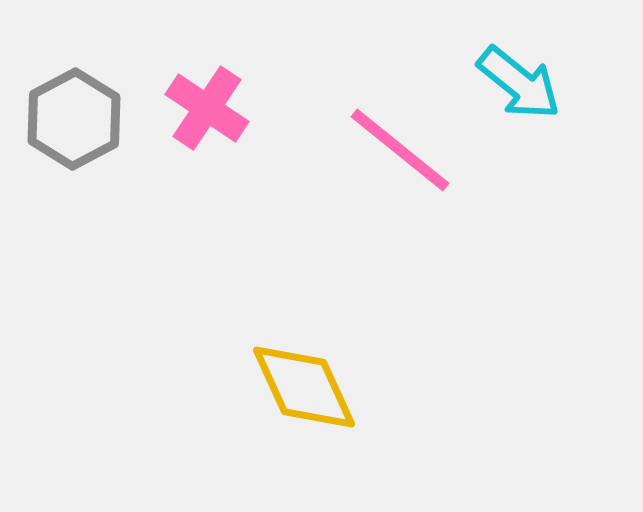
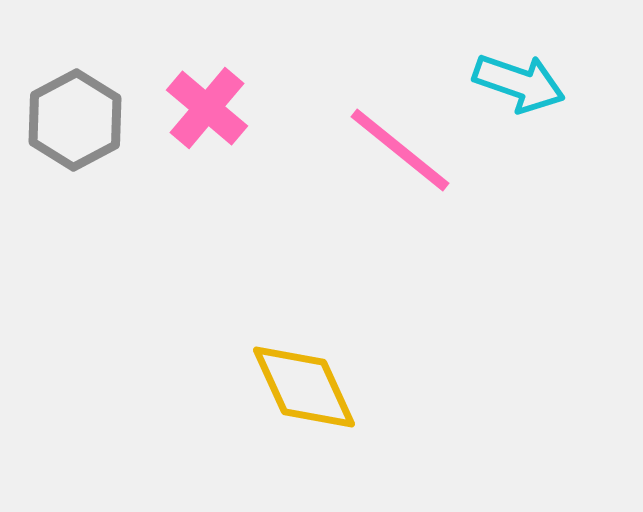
cyan arrow: rotated 20 degrees counterclockwise
pink cross: rotated 6 degrees clockwise
gray hexagon: moved 1 px right, 1 px down
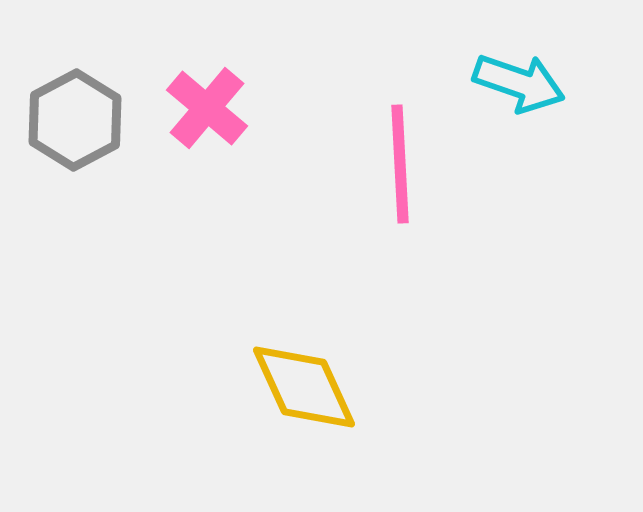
pink line: moved 14 px down; rotated 48 degrees clockwise
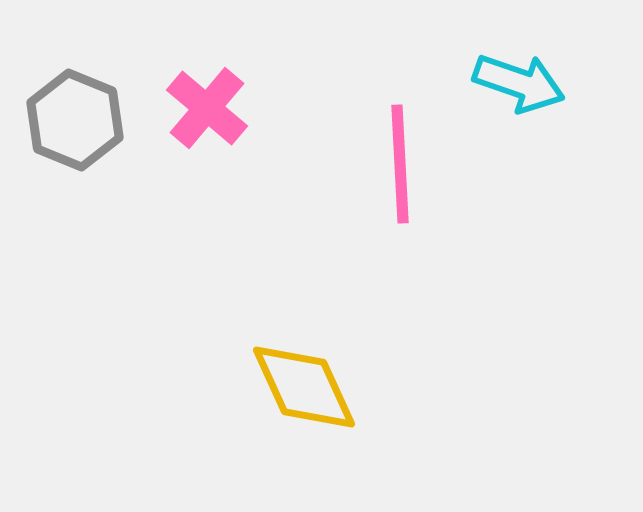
gray hexagon: rotated 10 degrees counterclockwise
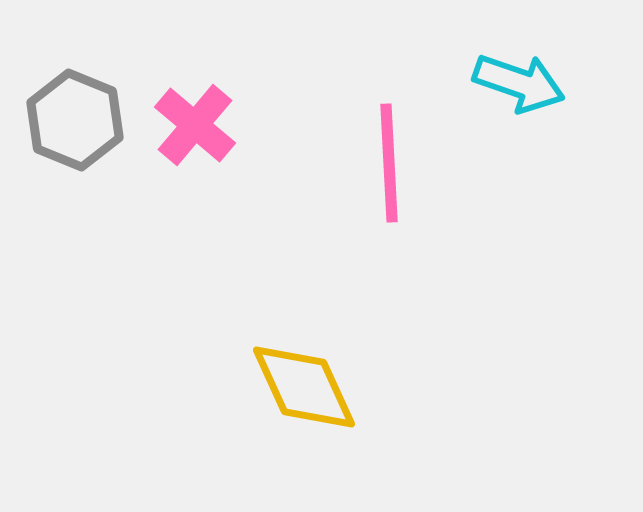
pink cross: moved 12 px left, 17 px down
pink line: moved 11 px left, 1 px up
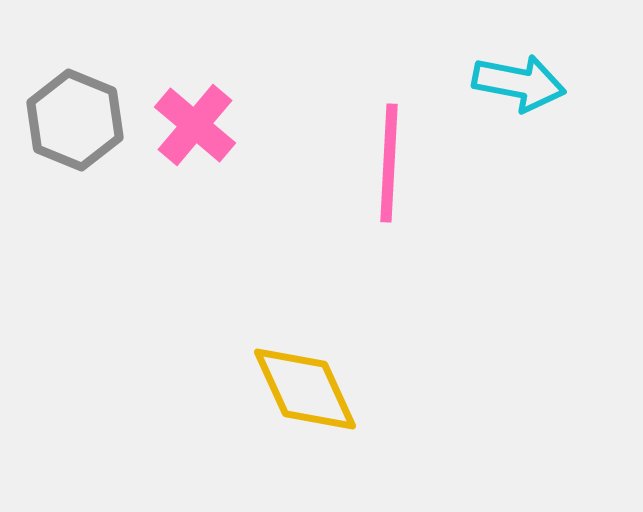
cyan arrow: rotated 8 degrees counterclockwise
pink line: rotated 6 degrees clockwise
yellow diamond: moved 1 px right, 2 px down
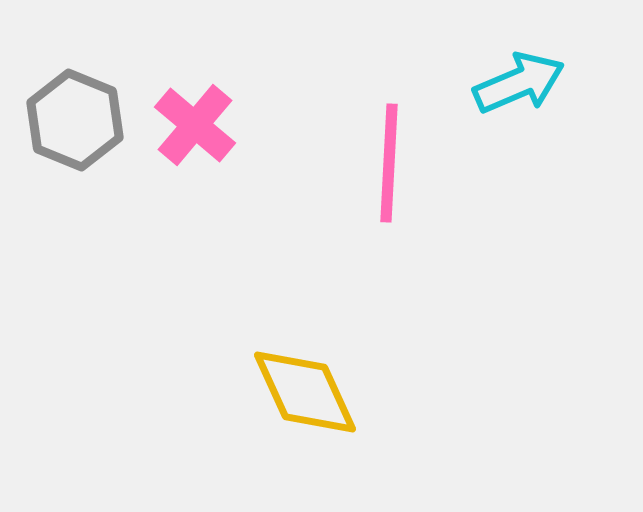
cyan arrow: rotated 34 degrees counterclockwise
yellow diamond: moved 3 px down
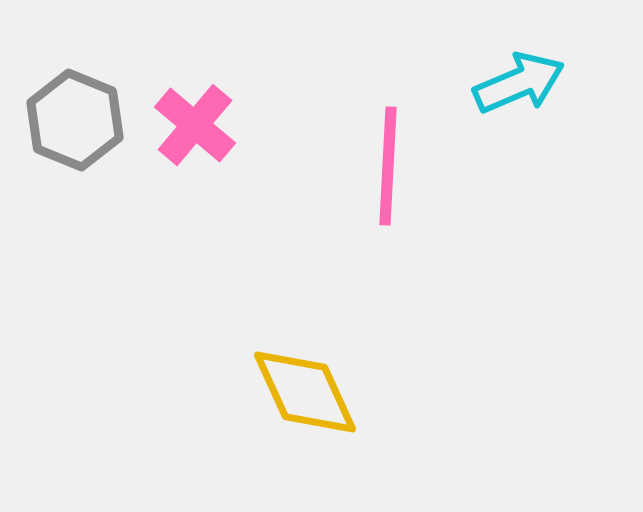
pink line: moved 1 px left, 3 px down
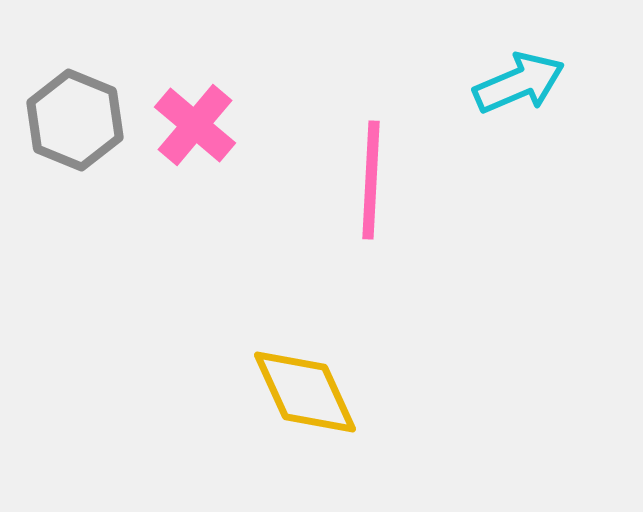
pink line: moved 17 px left, 14 px down
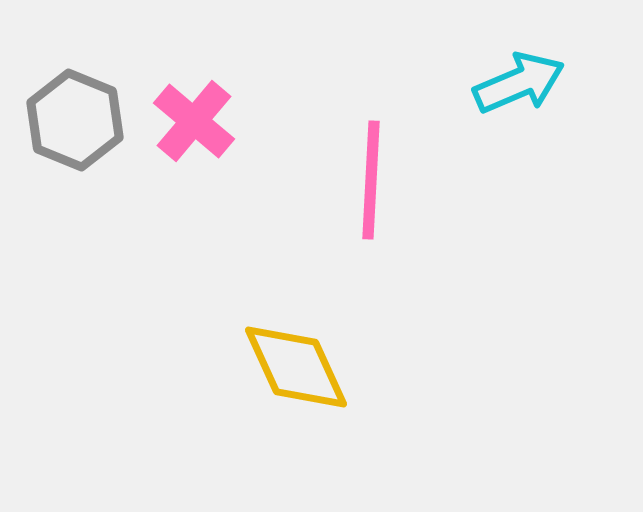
pink cross: moved 1 px left, 4 px up
yellow diamond: moved 9 px left, 25 px up
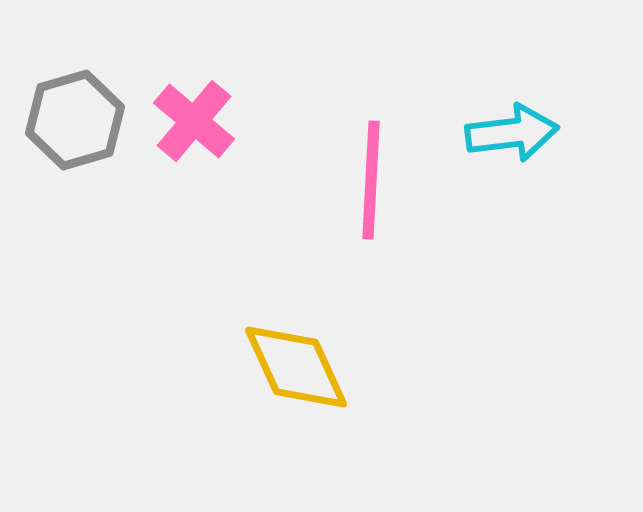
cyan arrow: moved 7 px left, 50 px down; rotated 16 degrees clockwise
gray hexagon: rotated 22 degrees clockwise
